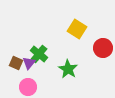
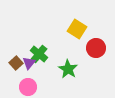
red circle: moved 7 px left
brown square: rotated 24 degrees clockwise
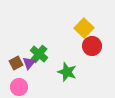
yellow square: moved 7 px right, 1 px up; rotated 12 degrees clockwise
red circle: moved 4 px left, 2 px up
brown square: rotated 16 degrees clockwise
green star: moved 1 px left, 3 px down; rotated 12 degrees counterclockwise
pink circle: moved 9 px left
